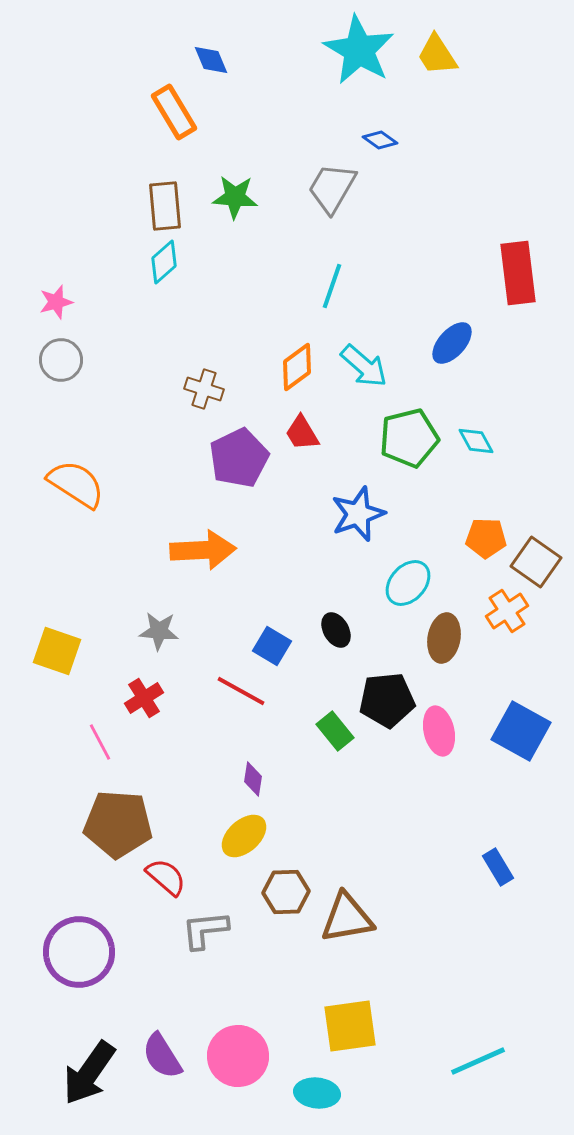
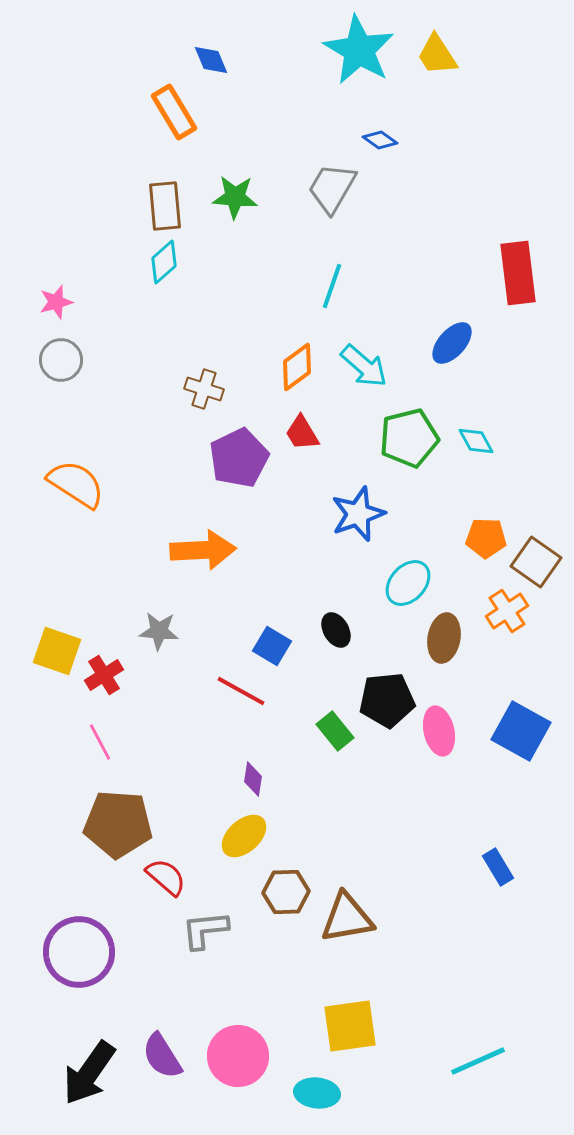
red cross at (144, 698): moved 40 px left, 23 px up
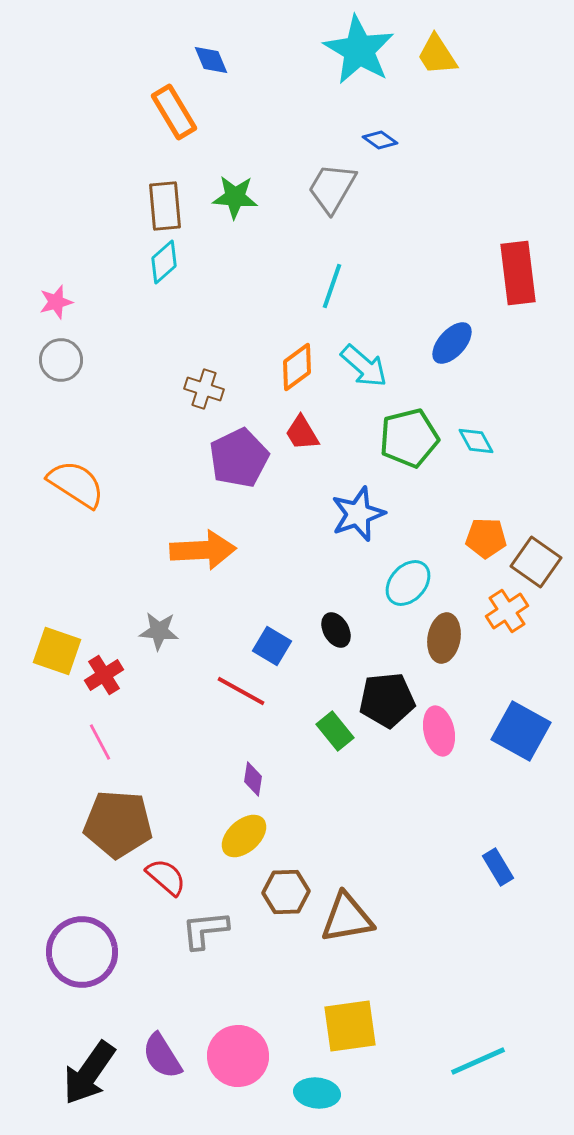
purple circle at (79, 952): moved 3 px right
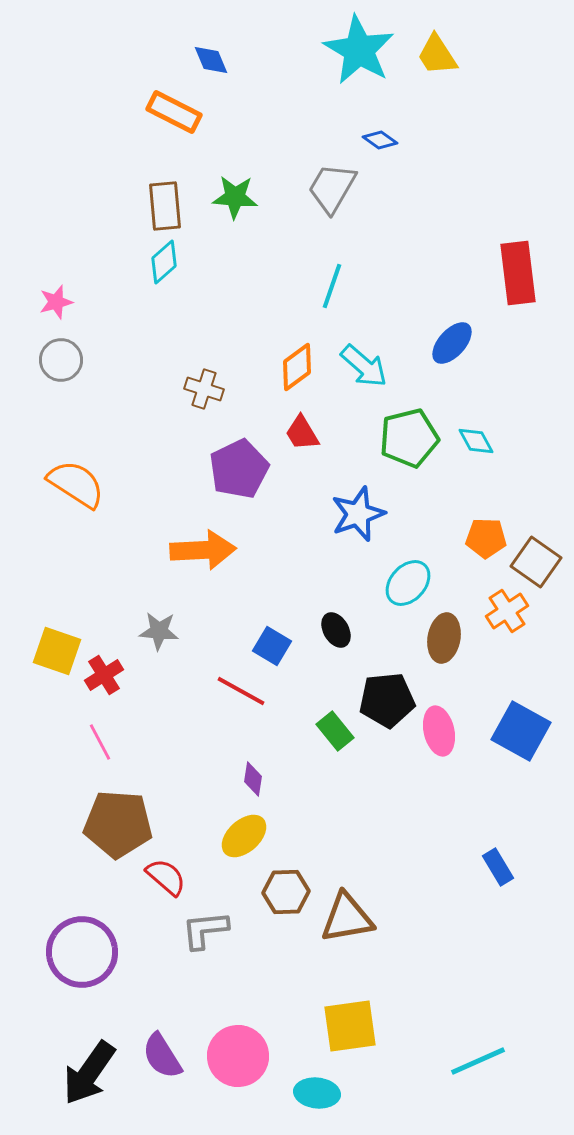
orange rectangle at (174, 112): rotated 32 degrees counterclockwise
purple pentagon at (239, 458): moved 11 px down
